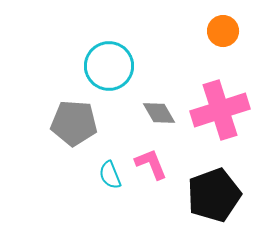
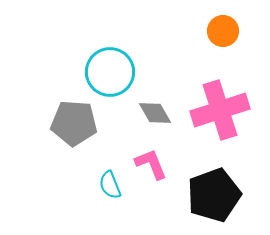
cyan circle: moved 1 px right, 6 px down
gray diamond: moved 4 px left
cyan semicircle: moved 10 px down
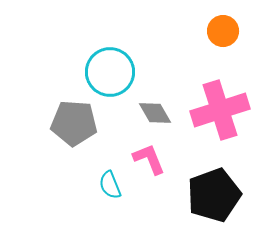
pink L-shape: moved 2 px left, 5 px up
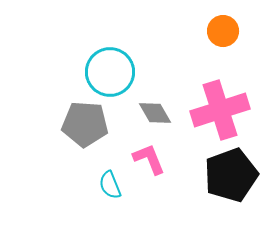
gray pentagon: moved 11 px right, 1 px down
black pentagon: moved 17 px right, 20 px up
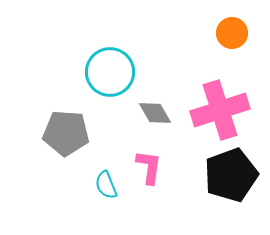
orange circle: moved 9 px right, 2 px down
gray pentagon: moved 19 px left, 9 px down
pink L-shape: moved 8 px down; rotated 30 degrees clockwise
cyan semicircle: moved 4 px left
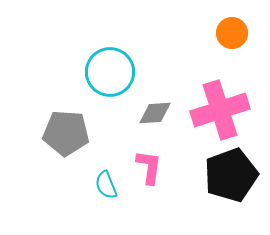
gray diamond: rotated 64 degrees counterclockwise
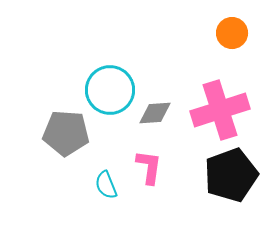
cyan circle: moved 18 px down
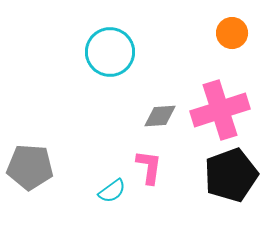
cyan circle: moved 38 px up
gray diamond: moved 5 px right, 3 px down
gray pentagon: moved 36 px left, 34 px down
cyan semicircle: moved 6 px right, 6 px down; rotated 104 degrees counterclockwise
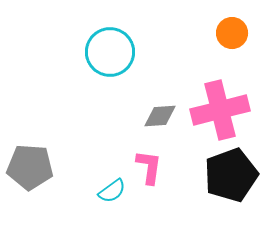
pink cross: rotated 4 degrees clockwise
